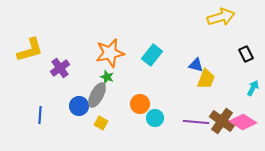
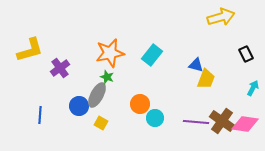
pink diamond: moved 2 px right, 2 px down; rotated 24 degrees counterclockwise
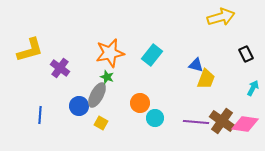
purple cross: rotated 18 degrees counterclockwise
orange circle: moved 1 px up
